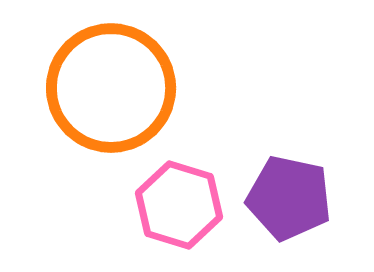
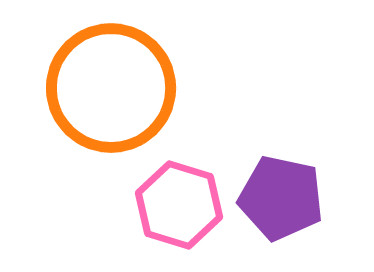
purple pentagon: moved 8 px left
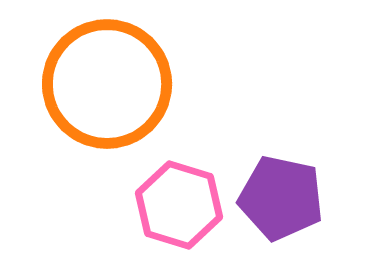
orange circle: moved 4 px left, 4 px up
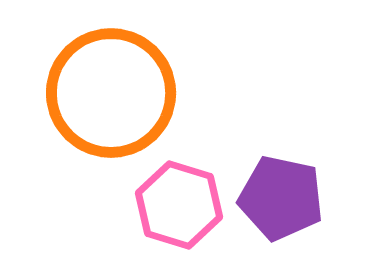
orange circle: moved 4 px right, 9 px down
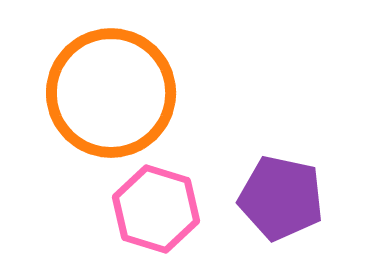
pink hexagon: moved 23 px left, 4 px down
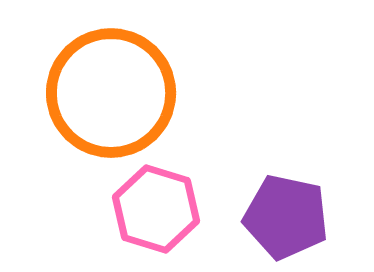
purple pentagon: moved 5 px right, 19 px down
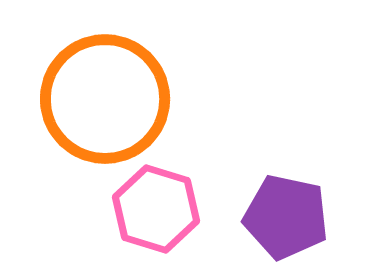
orange circle: moved 6 px left, 6 px down
